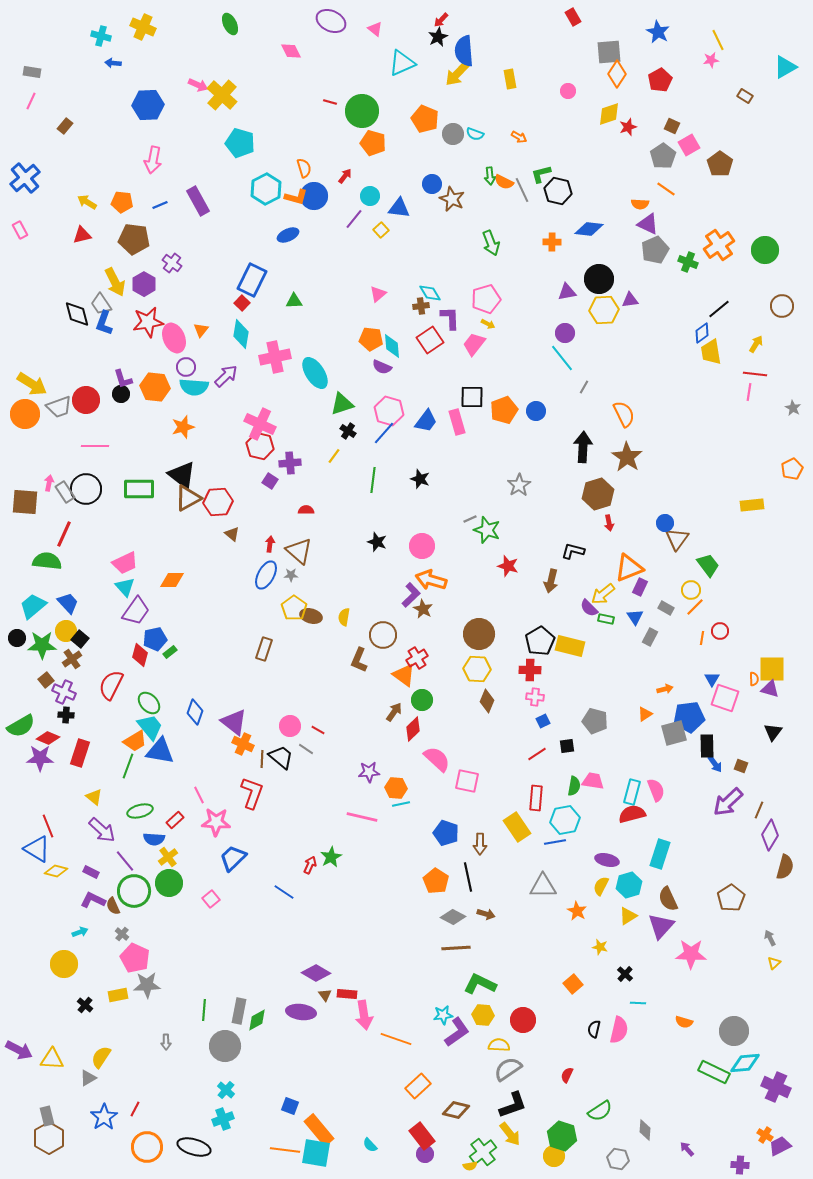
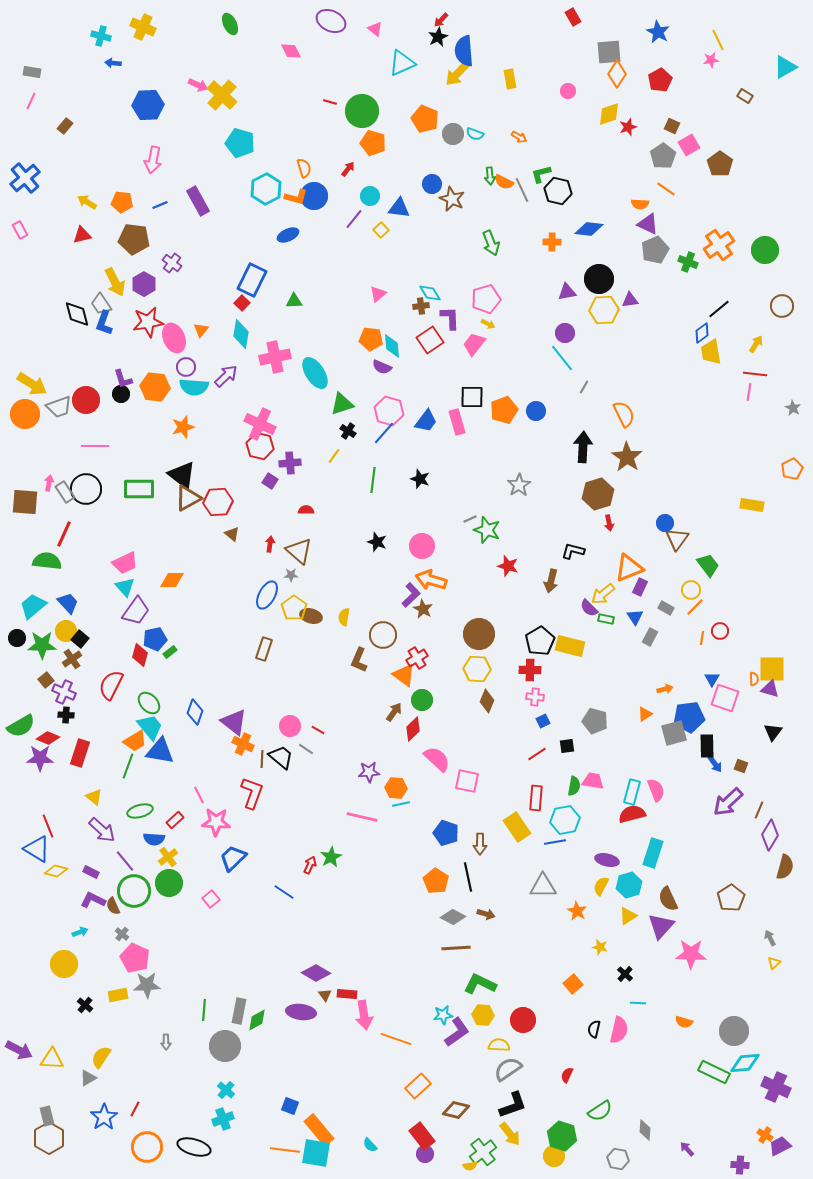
red arrow at (345, 176): moved 3 px right, 7 px up
yellow rectangle at (752, 505): rotated 15 degrees clockwise
blue ellipse at (266, 575): moved 1 px right, 20 px down
cyan rectangle at (660, 854): moved 7 px left, 1 px up
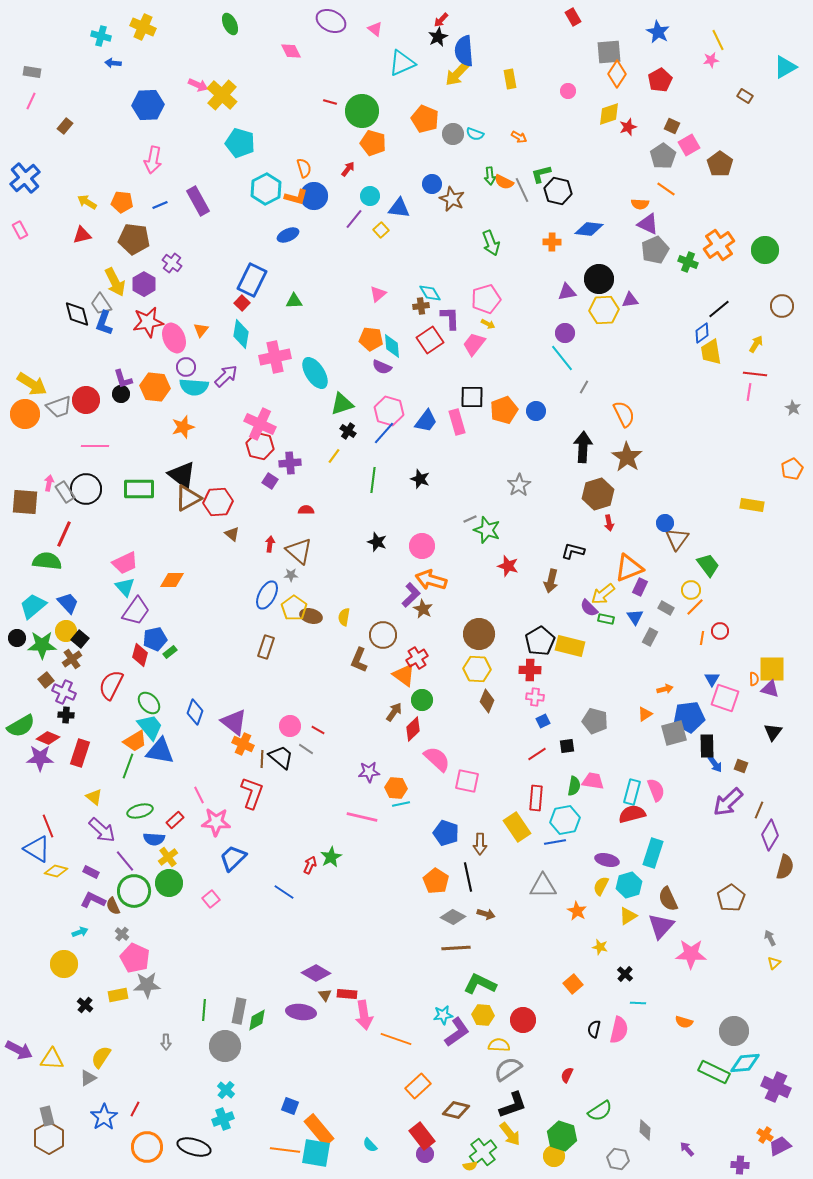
brown rectangle at (264, 649): moved 2 px right, 2 px up
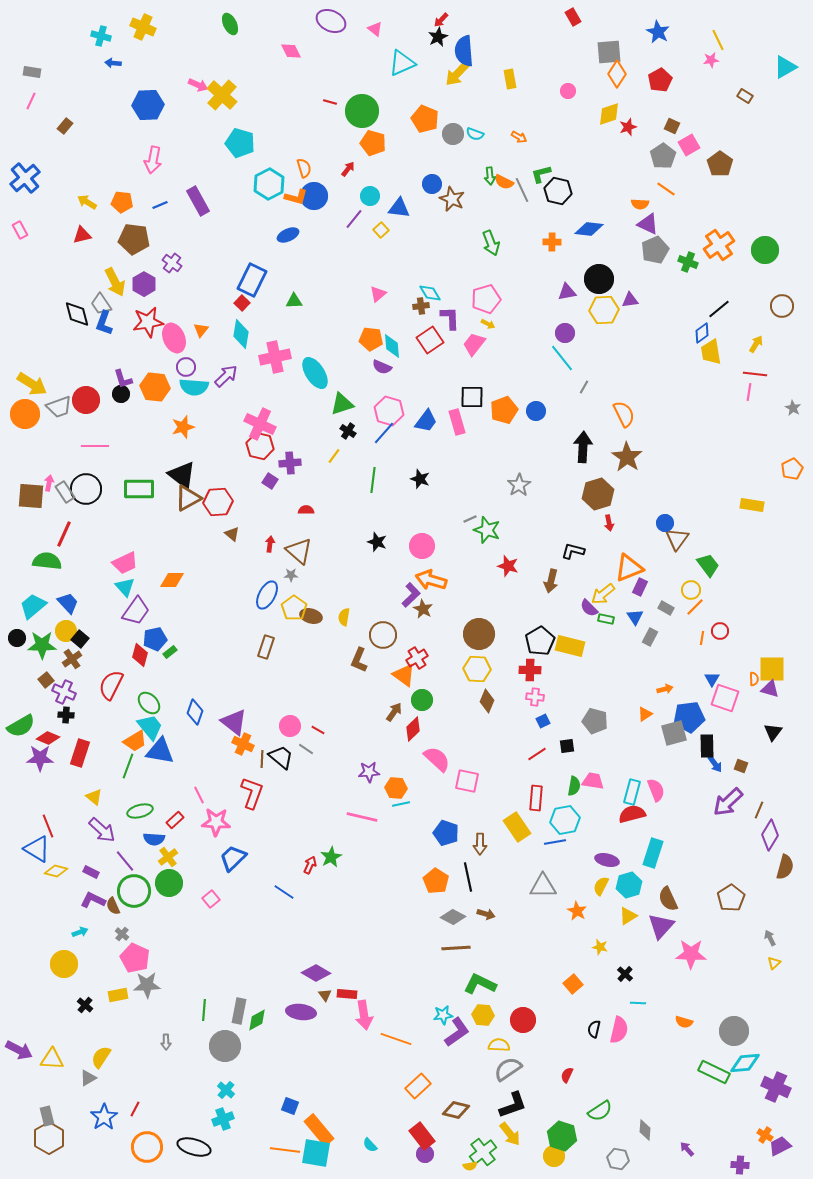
cyan hexagon at (266, 189): moved 3 px right, 5 px up
brown square at (25, 502): moved 6 px right, 6 px up
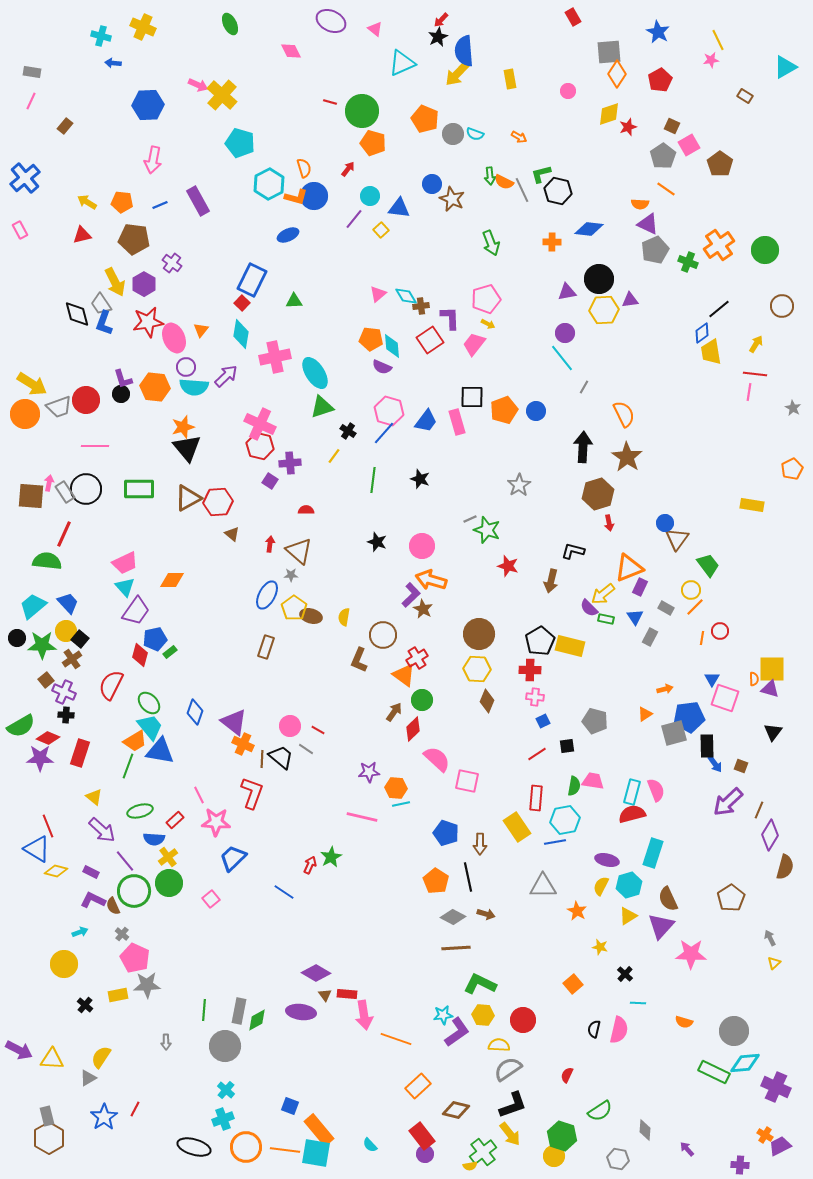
cyan diamond at (430, 293): moved 24 px left, 3 px down
green triangle at (342, 404): moved 20 px left, 3 px down
black triangle at (182, 475): moved 5 px right, 27 px up; rotated 12 degrees clockwise
orange circle at (147, 1147): moved 99 px right
